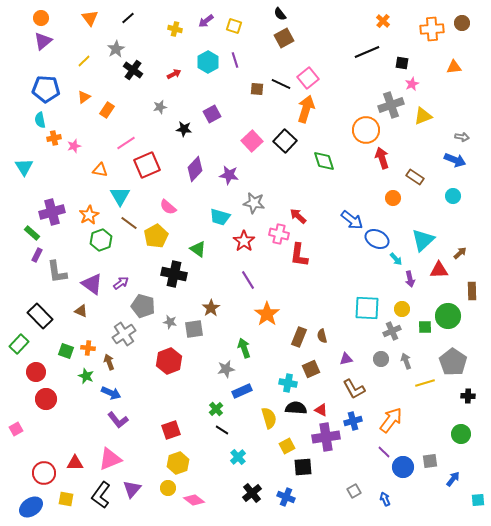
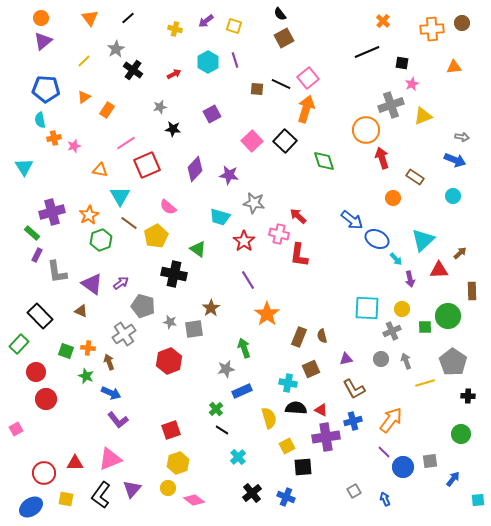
black star at (184, 129): moved 11 px left
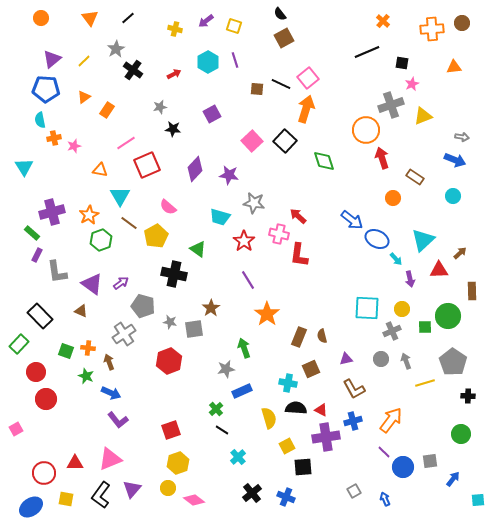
purple triangle at (43, 41): moved 9 px right, 18 px down
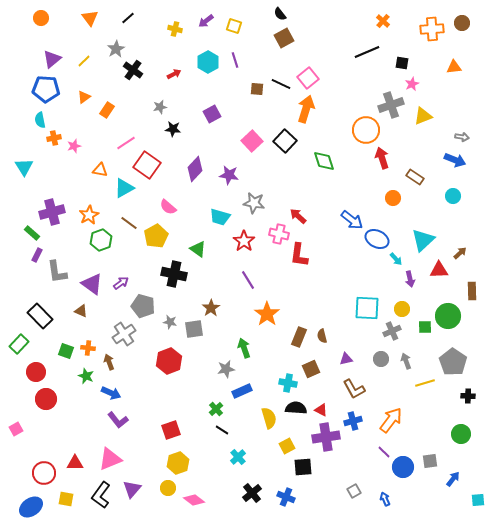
red square at (147, 165): rotated 32 degrees counterclockwise
cyan triangle at (120, 196): moved 4 px right, 8 px up; rotated 30 degrees clockwise
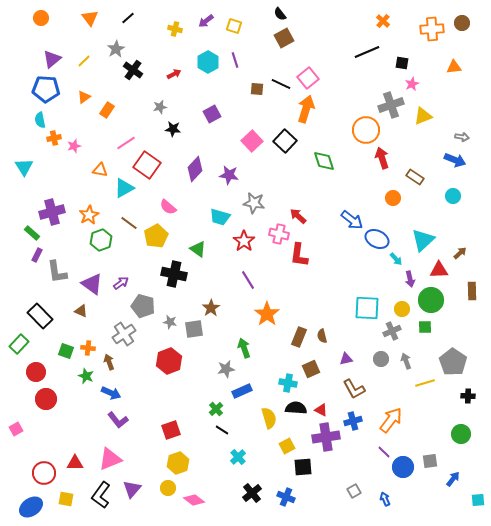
green circle at (448, 316): moved 17 px left, 16 px up
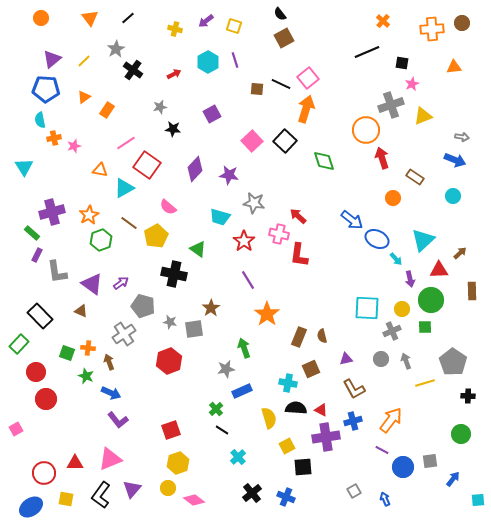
green square at (66, 351): moved 1 px right, 2 px down
purple line at (384, 452): moved 2 px left, 2 px up; rotated 16 degrees counterclockwise
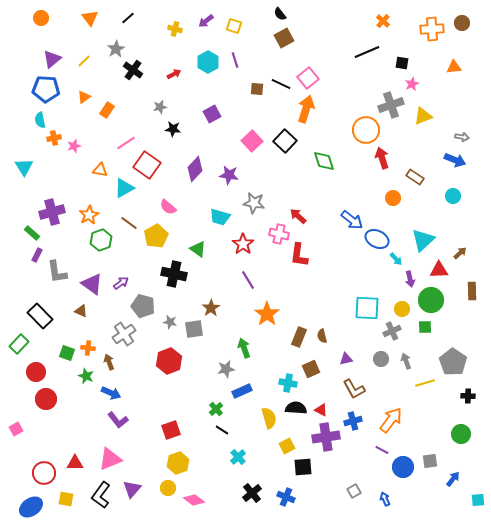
red star at (244, 241): moved 1 px left, 3 px down
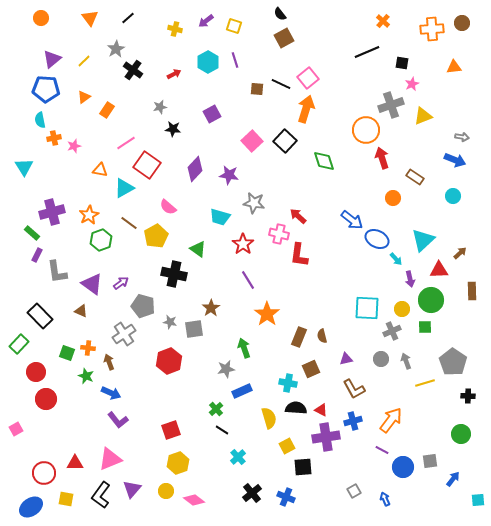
yellow circle at (168, 488): moved 2 px left, 3 px down
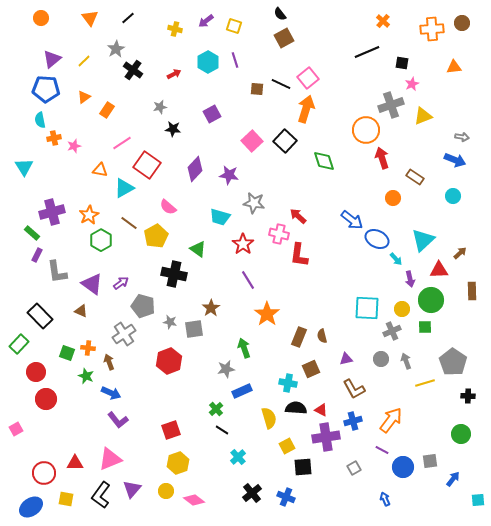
pink line at (126, 143): moved 4 px left
green hexagon at (101, 240): rotated 10 degrees counterclockwise
gray square at (354, 491): moved 23 px up
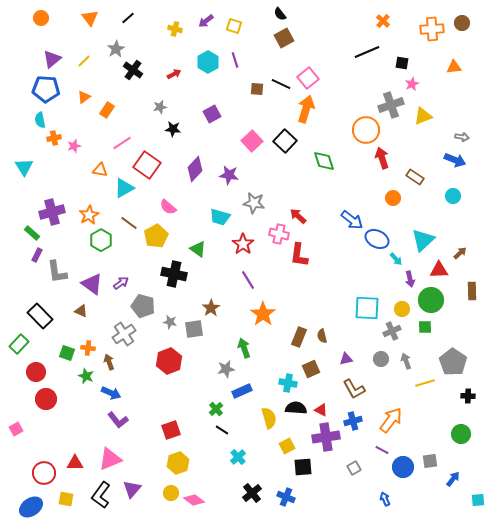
orange star at (267, 314): moved 4 px left
yellow circle at (166, 491): moved 5 px right, 2 px down
